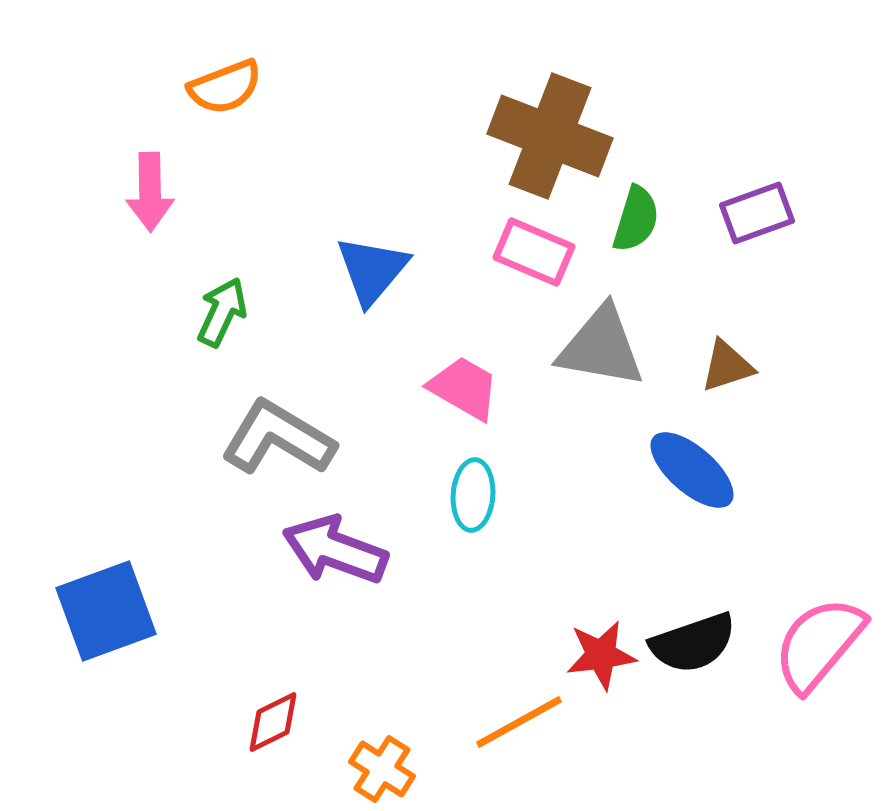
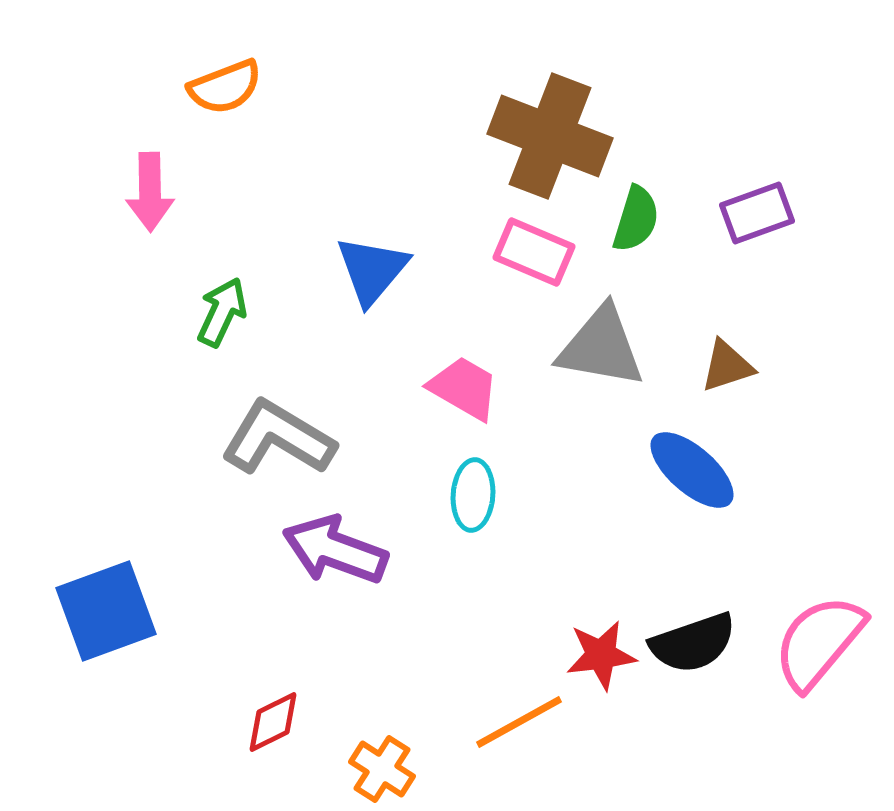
pink semicircle: moved 2 px up
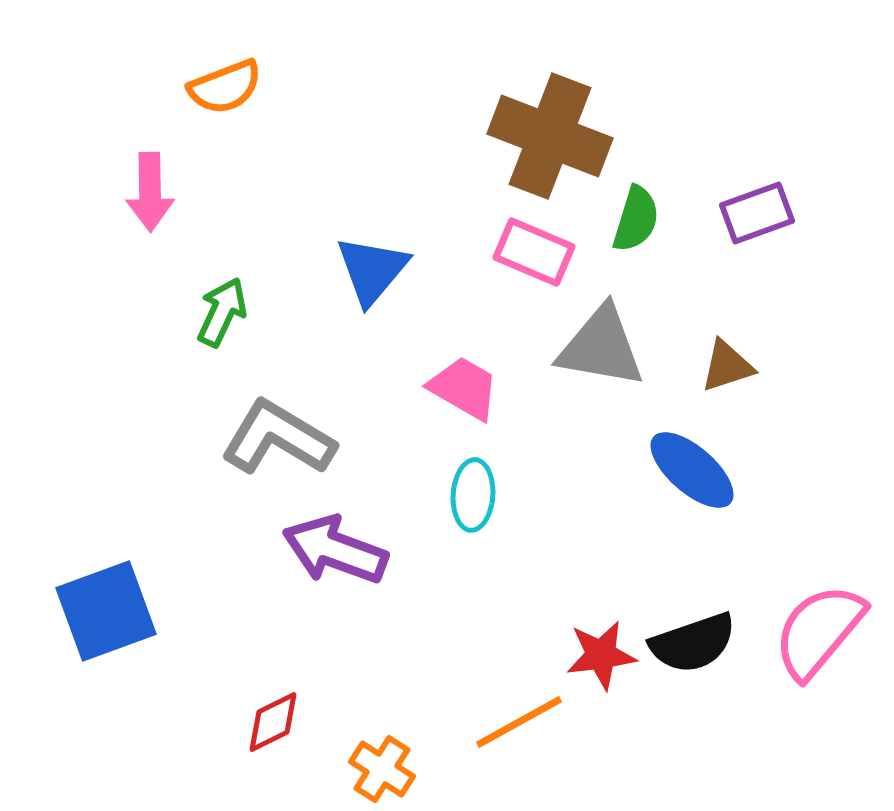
pink semicircle: moved 11 px up
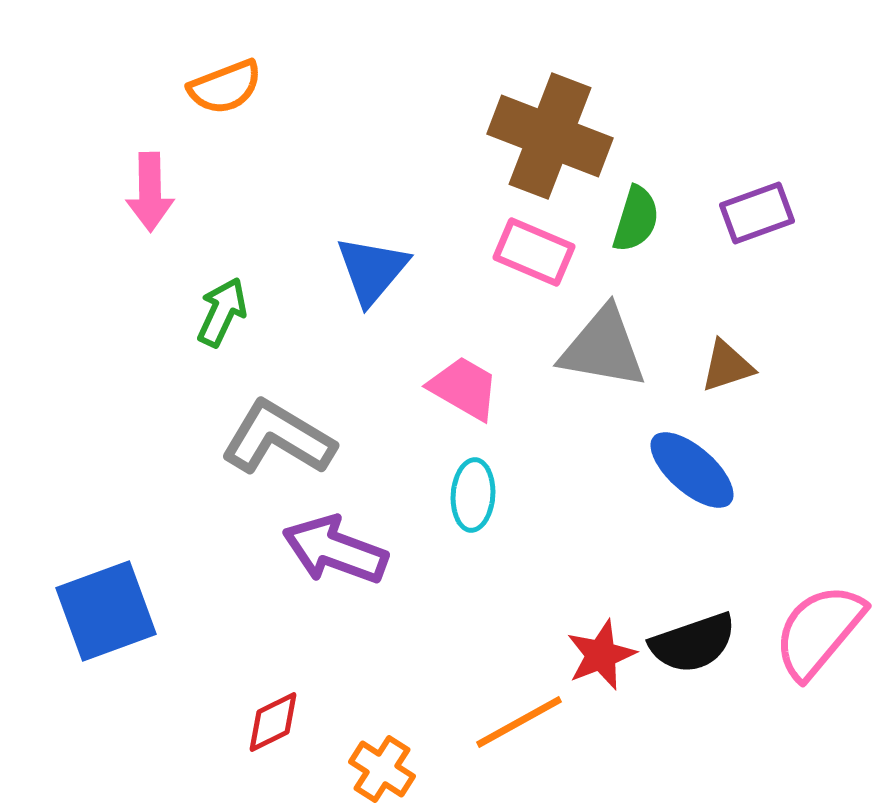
gray triangle: moved 2 px right, 1 px down
red star: rotated 14 degrees counterclockwise
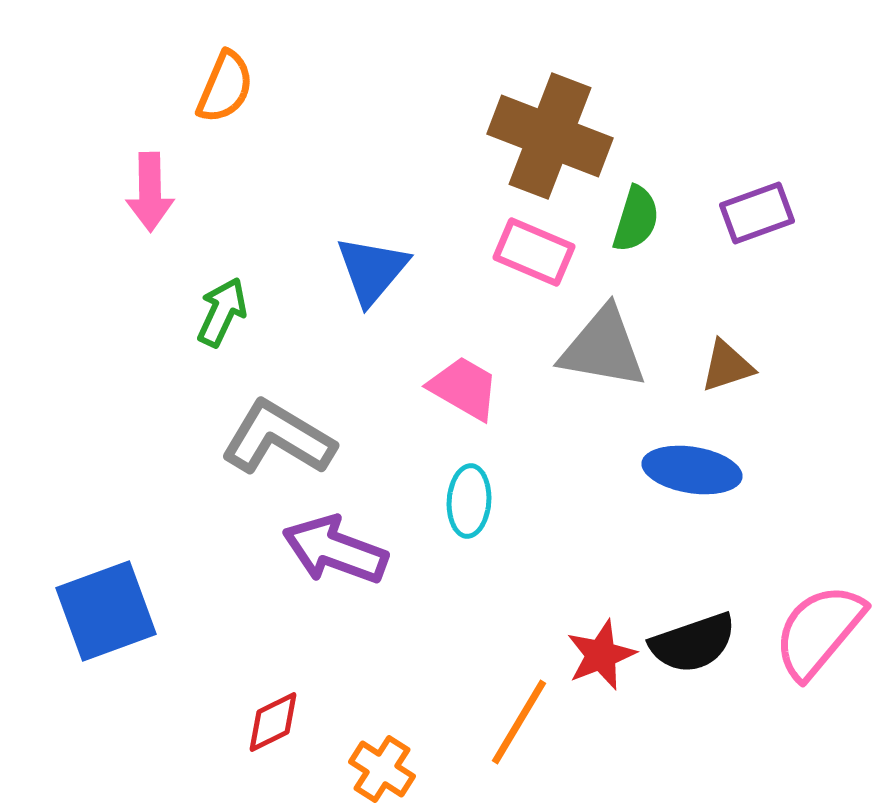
orange semicircle: rotated 46 degrees counterclockwise
blue ellipse: rotated 32 degrees counterclockwise
cyan ellipse: moved 4 px left, 6 px down
orange line: rotated 30 degrees counterclockwise
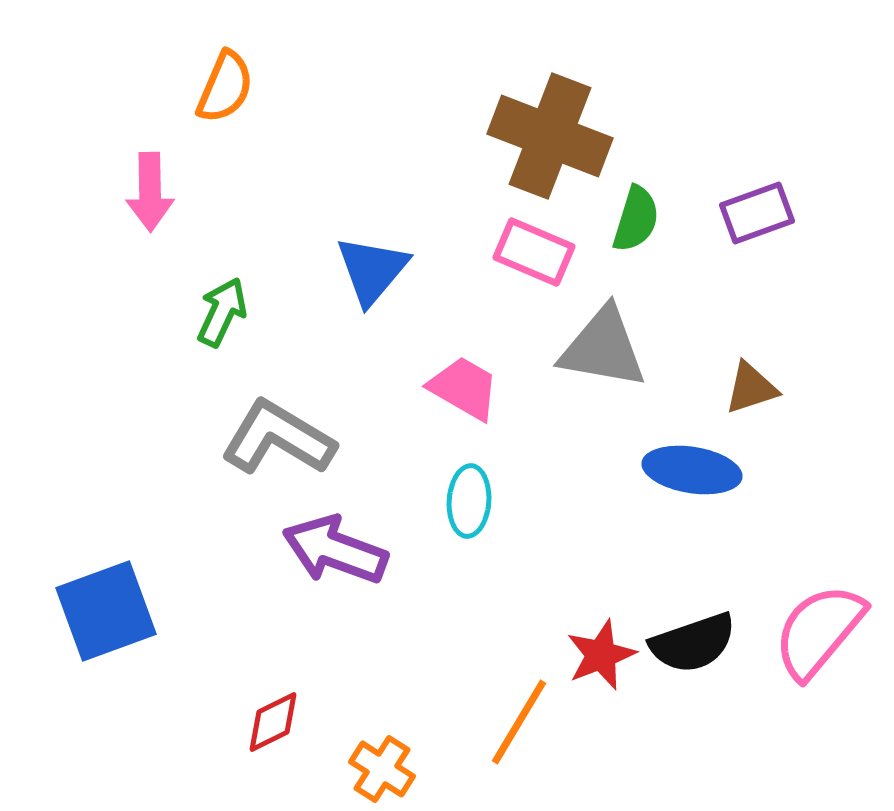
brown triangle: moved 24 px right, 22 px down
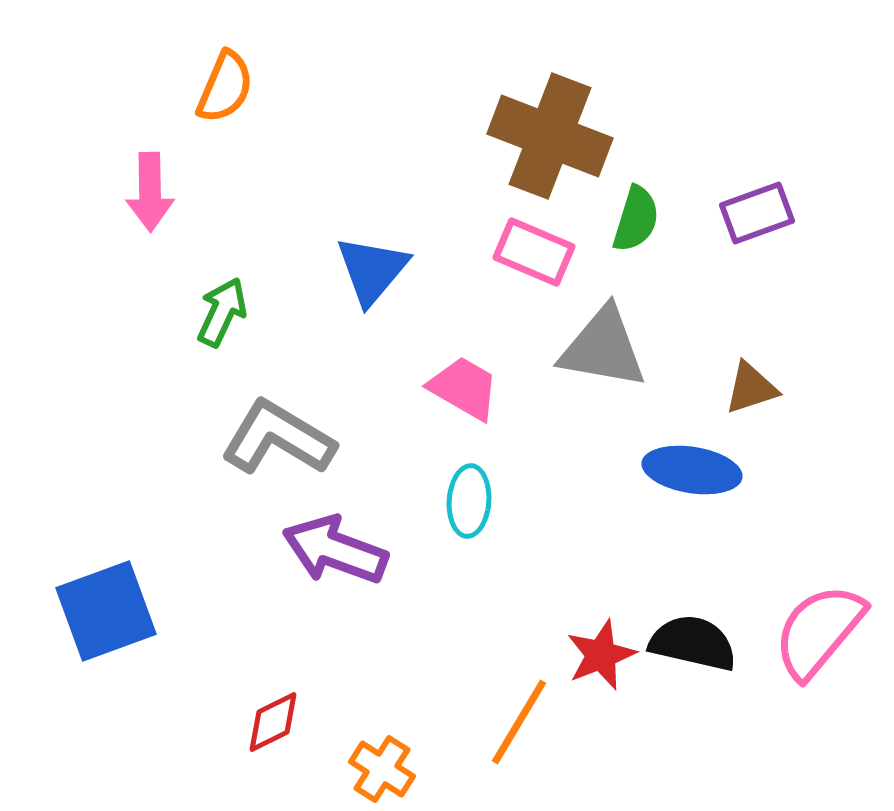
black semicircle: rotated 148 degrees counterclockwise
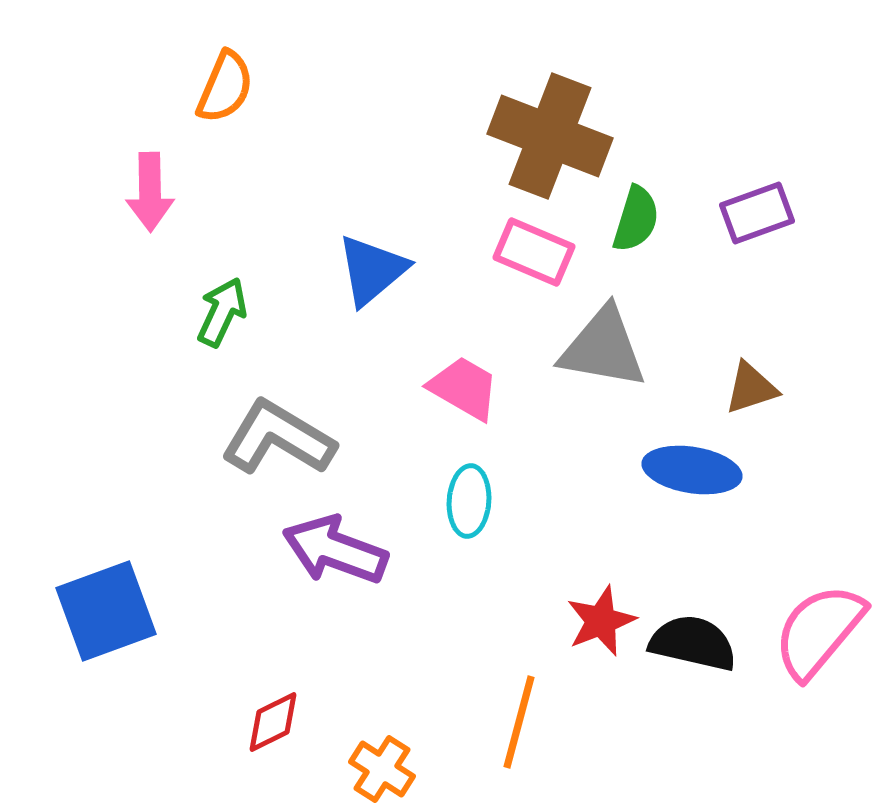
blue triangle: rotated 10 degrees clockwise
red star: moved 34 px up
orange line: rotated 16 degrees counterclockwise
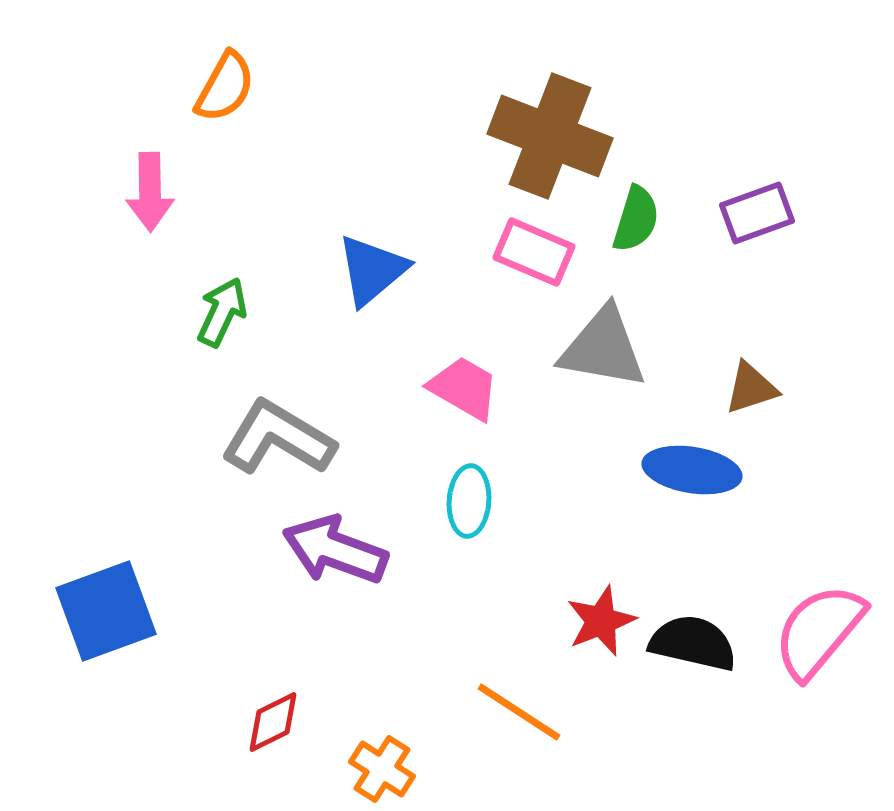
orange semicircle: rotated 6 degrees clockwise
orange line: moved 10 px up; rotated 72 degrees counterclockwise
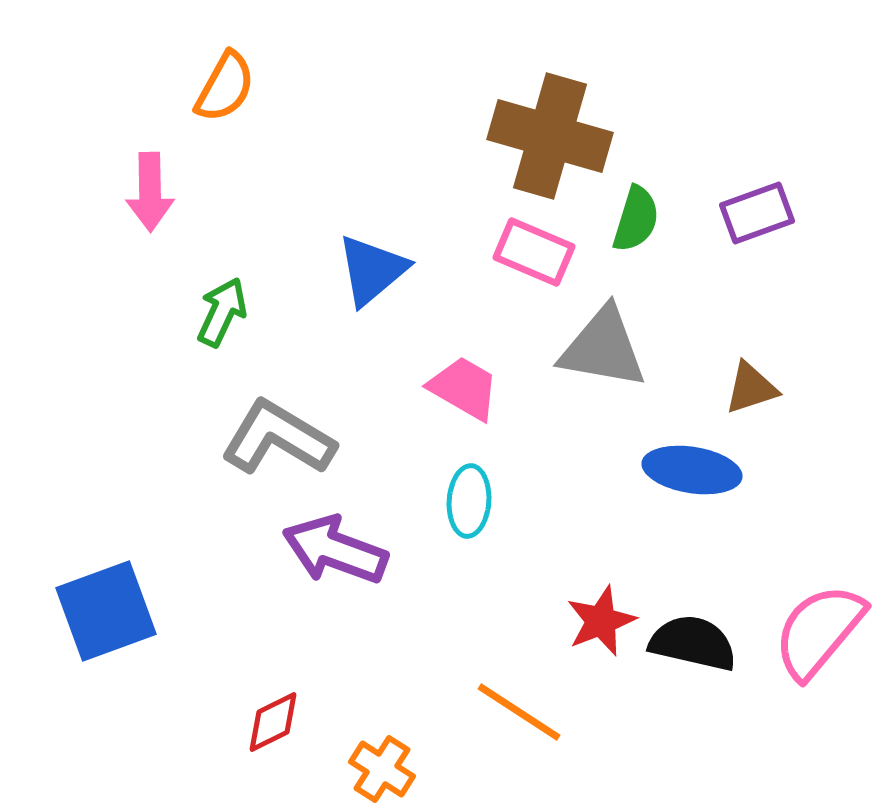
brown cross: rotated 5 degrees counterclockwise
